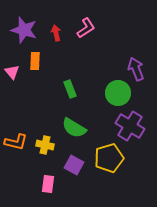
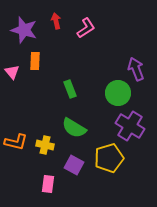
red arrow: moved 12 px up
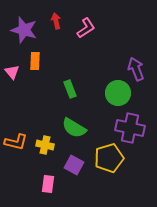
purple cross: moved 2 px down; rotated 20 degrees counterclockwise
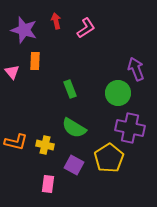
yellow pentagon: rotated 16 degrees counterclockwise
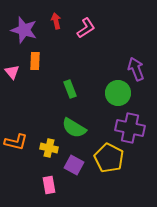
yellow cross: moved 4 px right, 3 px down
yellow pentagon: rotated 12 degrees counterclockwise
pink rectangle: moved 1 px right, 1 px down; rotated 18 degrees counterclockwise
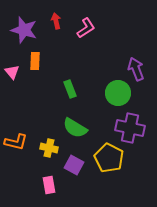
green semicircle: moved 1 px right
